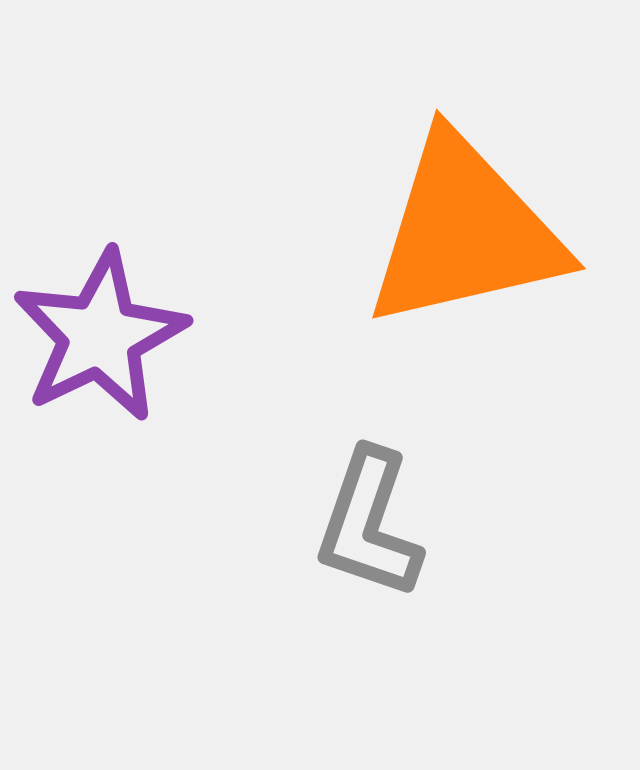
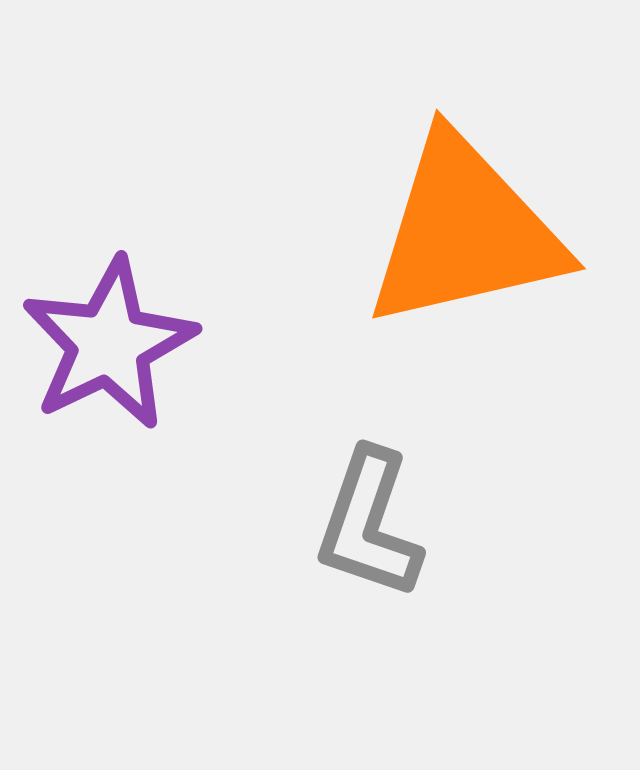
purple star: moved 9 px right, 8 px down
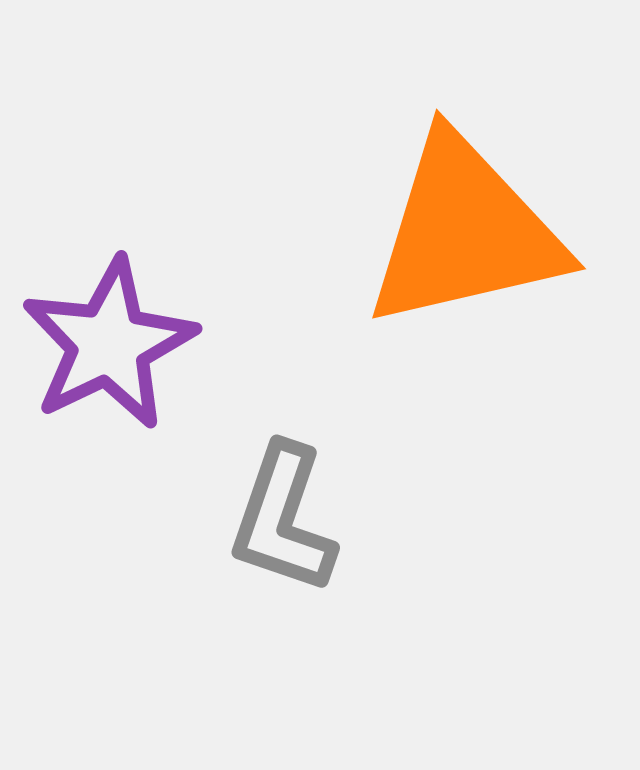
gray L-shape: moved 86 px left, 5 px up
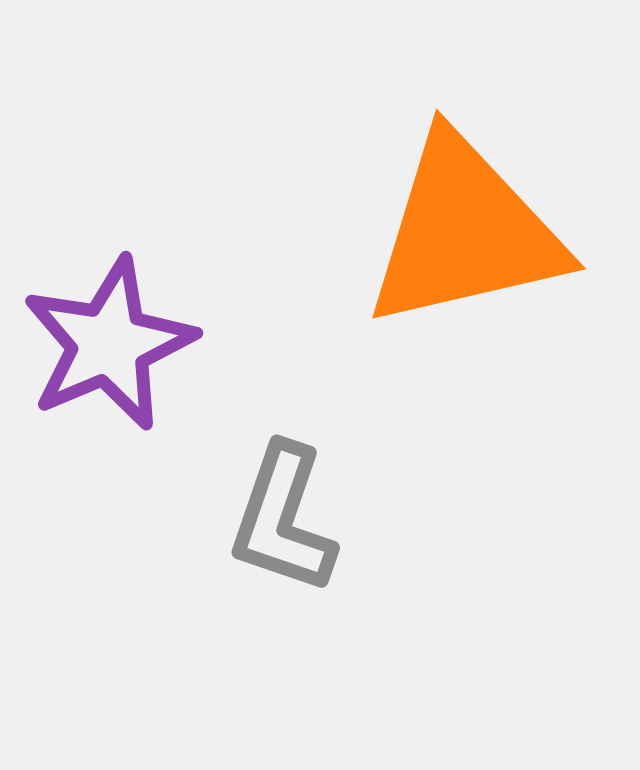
purple star: rotated 3 degrees clockwise
